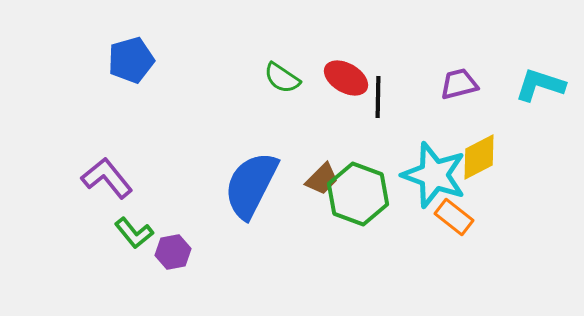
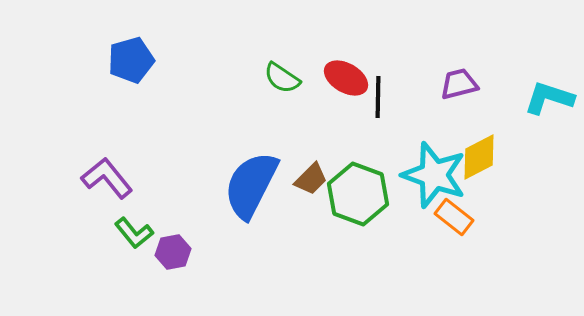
cyan L-shape: moved 9 px right, 13 px down
brown trapezoid: moved 11 px left
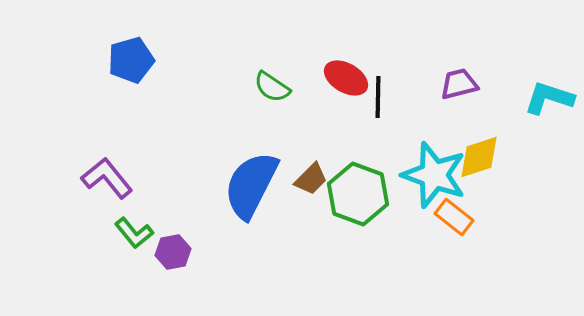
green semicircle: moved 10 px left, 9 px down
yellow diamond: rotated 9 degrees clockwise
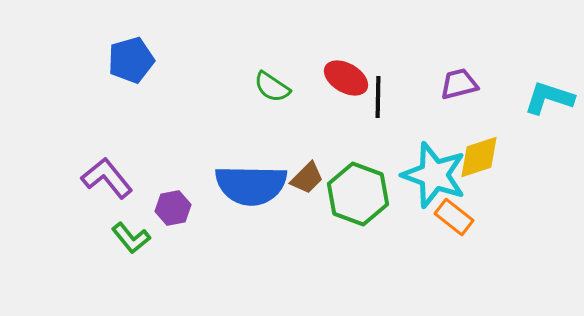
brown trapezoid: moved 4 px left, 1 px up
blue semicircle: rotated 116 degrees counterclockwise
green L-shape: moved 3 px left, 5 px down
purple hexagon: moved 44 px up
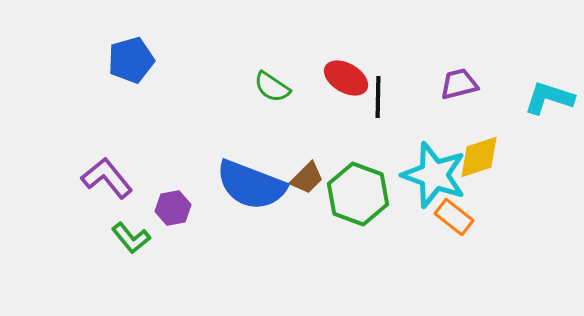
blue semicircle: rotated 20 degrees clockwise
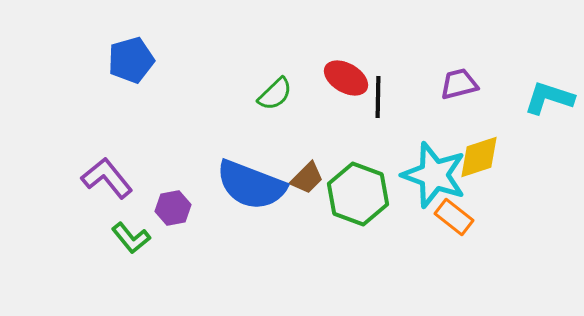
green semicircle: moved 3 px right, 7 px down; rotated 78 degrees counterclockwise
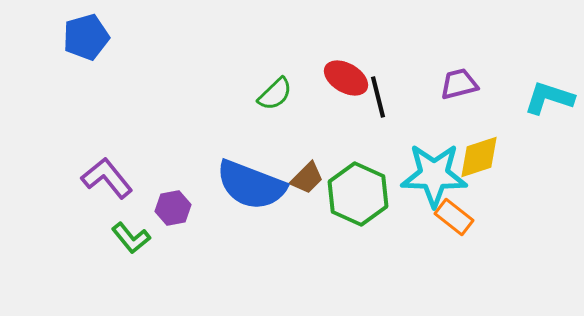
blue pentagon: moved 45 px left, 23 px up
black line: rotated 15 degrees counterclockwise
cyan star: rotated 18 degrees counterclockwise
green hexagon: rotated 4 degrees clockwise
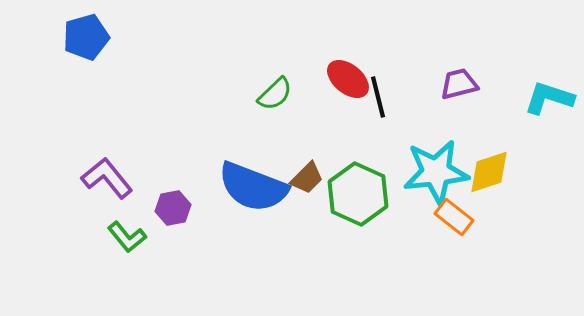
red ellipse: moved 2 px right, 1 px down; rotated 9 degrees clockwise
yellow diamond: moved 10 px right, 15 px down
cyan star: moved 2 px right, 3 px up; rotated 8 degrees counterclockwise
blue semicircle: moved 2 px right, 2 px down
green L-shape: moved 4 px left, 1 px up
